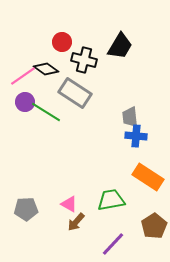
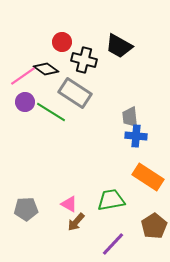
black trapezoid: moved 1 px left; rotated 88 degrees clockwise
green line: moved 5 px right
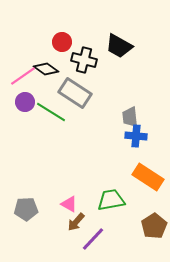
purple line: moved 20 px left, 5 px up
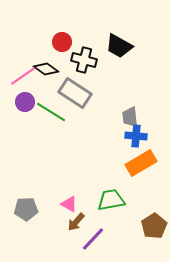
orange rectangle: moved 7 px left, 14 px up; rotated 64 degrees counterclockwise
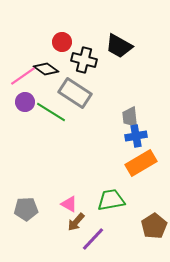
blue cross: rotated 15 degrees counterclockwise
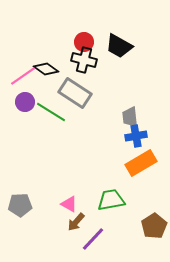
red circle: moved 22 px right
gray pentagon: moved 6 px left, 4 px up
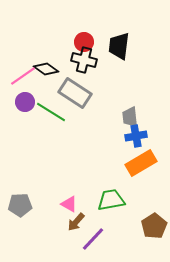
black trapezoid: rotated 68 degrees clockwise
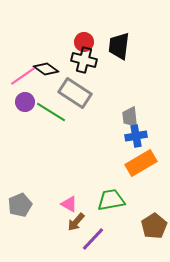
gray pentagon: rotated 20 degrees counterclockwise
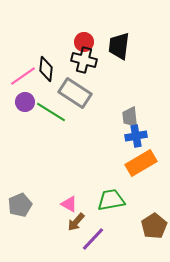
black diamond: rotated 60 degrees clockwise
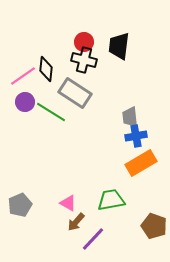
pink triangle: moved 1 px left, 1 px up
brown pentagon: rotated 20 degrees counterclockwise
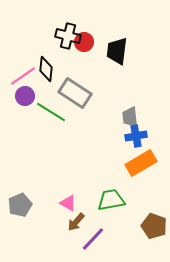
black trapezoid: moved 2 px left, 5 px down
black cross: moved 16 px left, 24 px up
purple circle: moved 6 px up
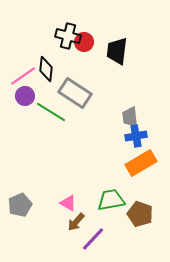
brown pentagon: moved 14 px left, 12 px up
